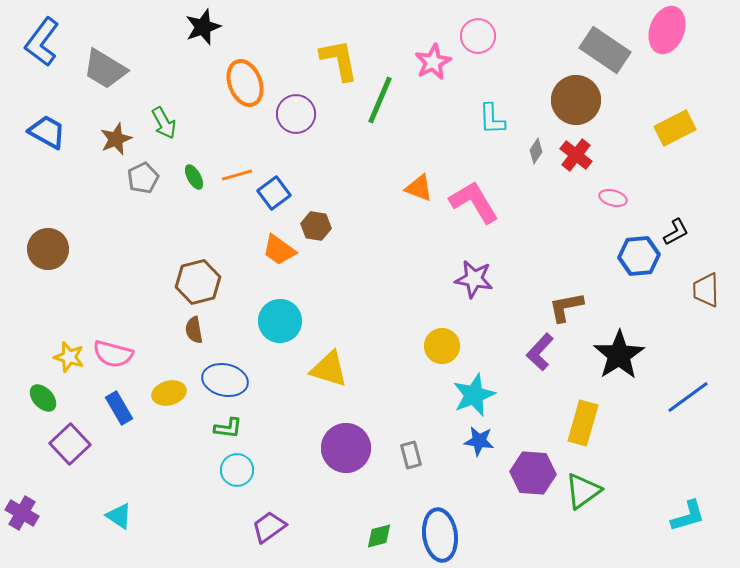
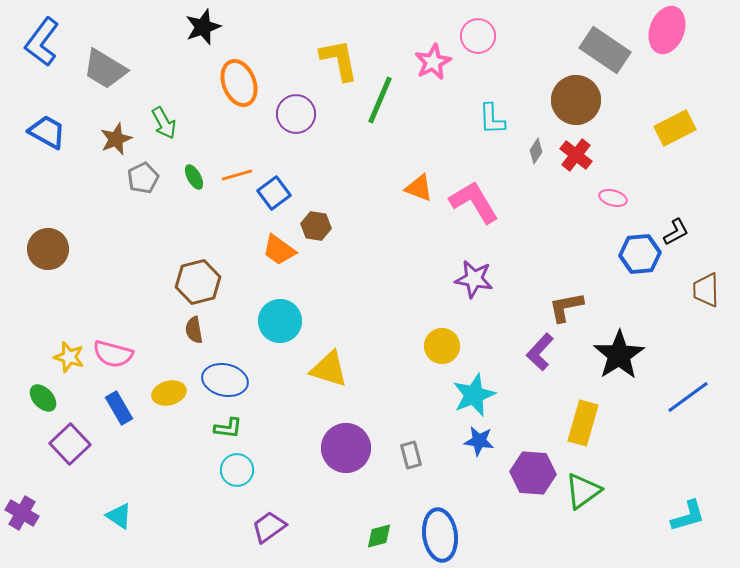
orange ellipse at (245, 83): moved 6 px left
blue hexagon at (639, 256): moved 1 px right, 2 px up
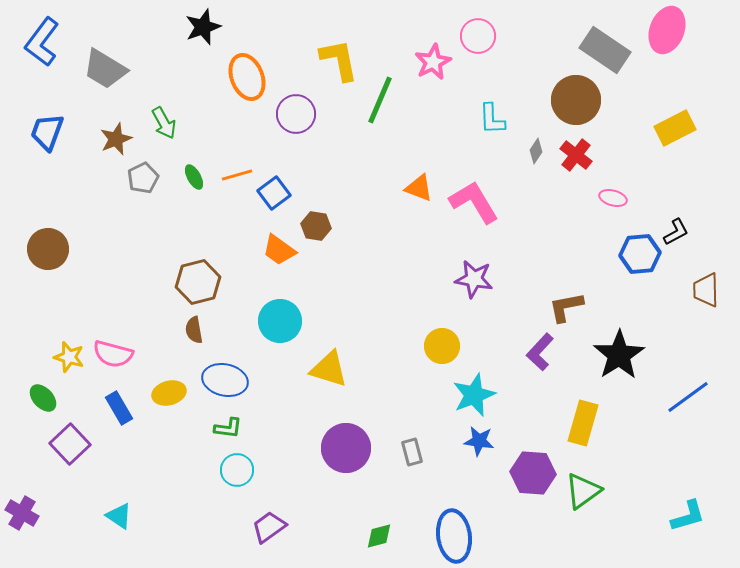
orange ellipse at (239, 83): moved 8 px right, 6 px up
blue trapezoid at (47, 132): rotated 99 degrees counterclockwise
gray rectangle at (411, 455): moved 1 px right, 3 px up
blue ellipse at (440, 535): moved 14 px right, 1 px down
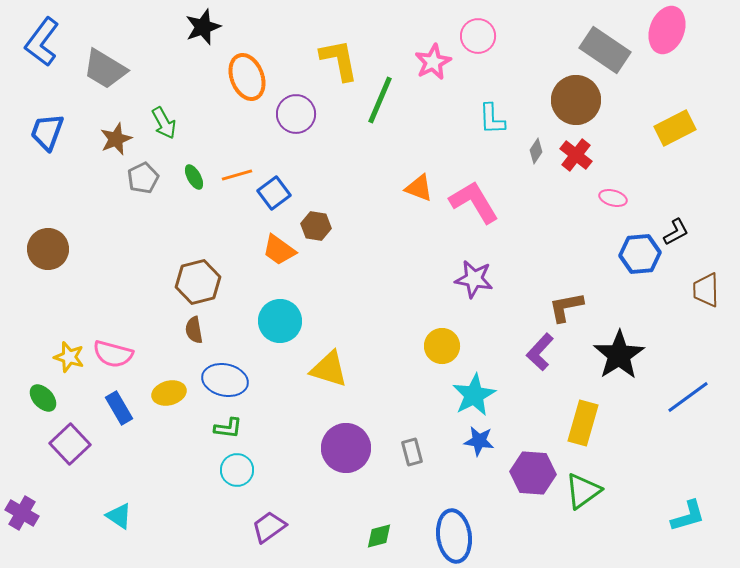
cyan star at (474, 395): rotated 6 degrees counterclockwise
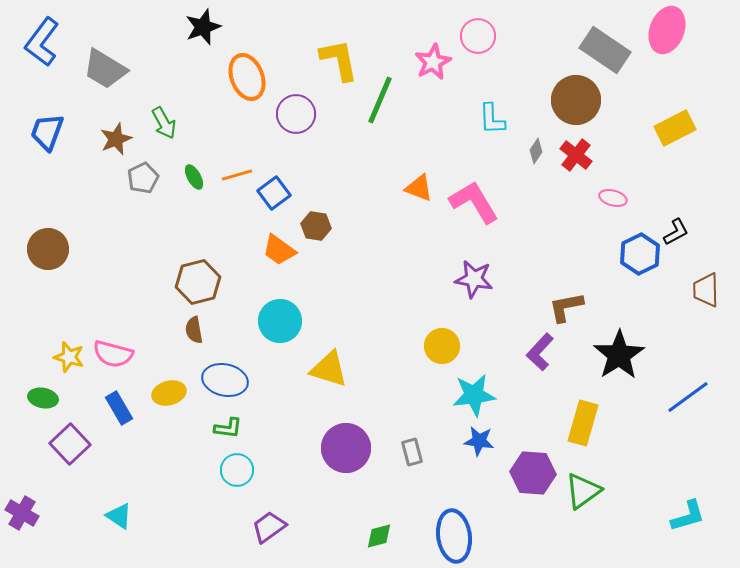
blue hexagon at (640, 254): rotated 21 degrees counterclockwise
cyan star at (474, 395): rotated 21 degrees clockwise
green ellipse at (43, 398): rotated 36 degrees counterclockwise
